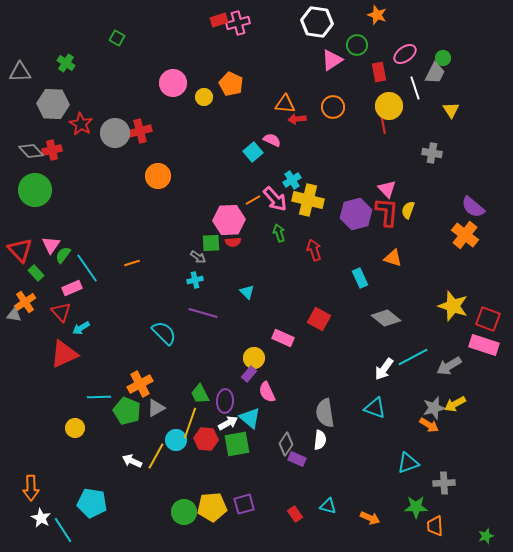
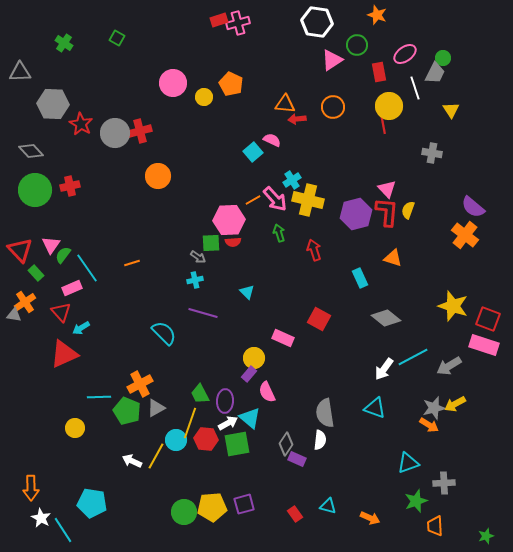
green cross at (66, 63): moved 2 px left, 20 px up
red cross at (52, 150): moved 18 px right, 36 px down
green star at (416, 507): moved 6 px up; rotated 20 degrees counterclockwise
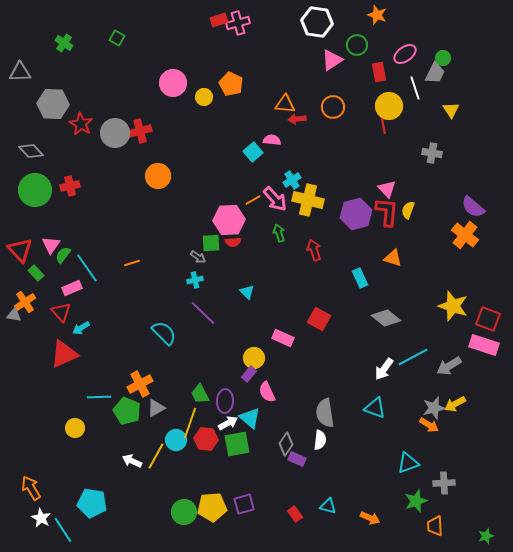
pink semicircle at (272, 140): rotated 18 degrees counterclockwise
purple line at (203, 313): rotated 28 degrees clockwise
orange arrow at (31, 488): rotated 150 degrees clockwise
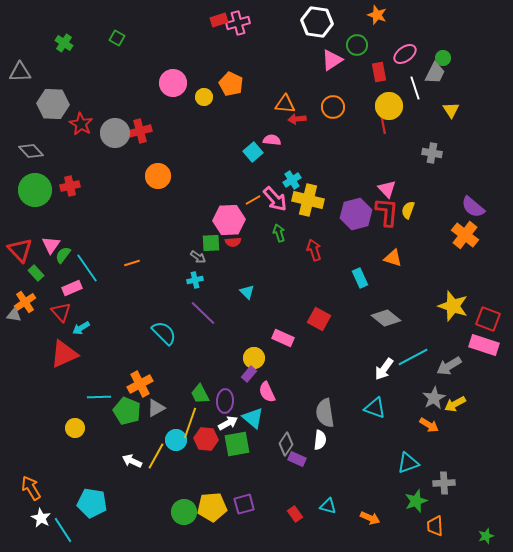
gray star at (434, 408): moved 10 px up; rotated 15 degrees counterclockwise
cyan triangle at (250, 418): moved 3 px right
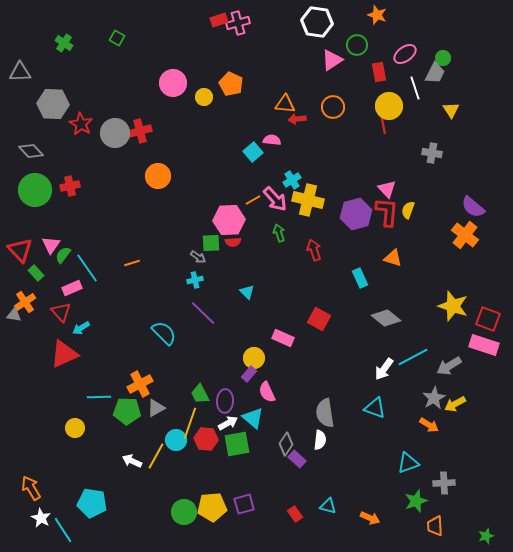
green pentagon at (127, 411): rotated 20 degrees counterclockwise
purple rectangle at (297, 459): rotated 18 degrees clockwise
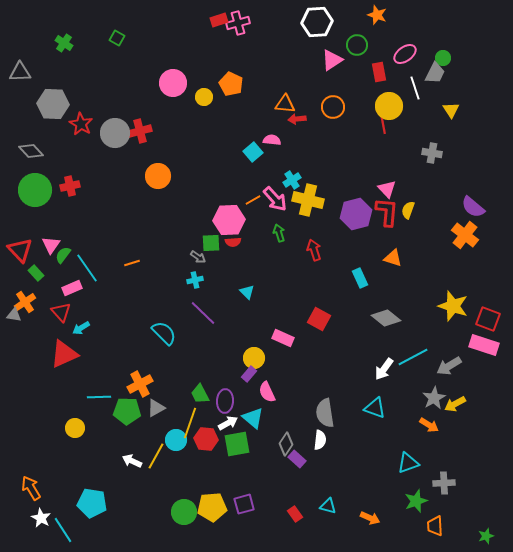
white hexagon at (317, 22): rotated 12 degrees counterclockwise
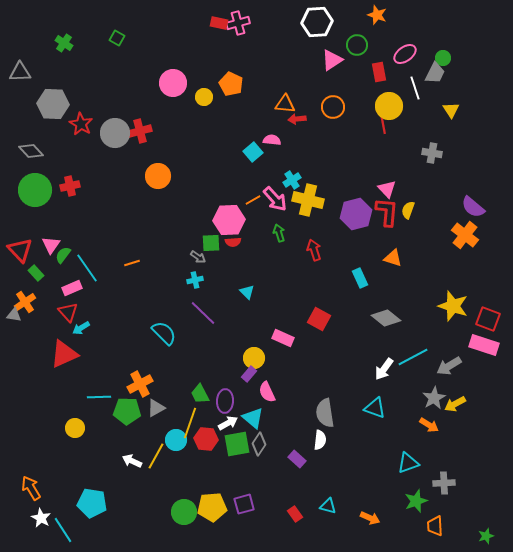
red rectangle at (219, 20): moved 3 px down; rotated 30 degrees clockwise
red triangle at (61, 312): moved 7 px right
gray diamond at (286, 444): moved 27 px left
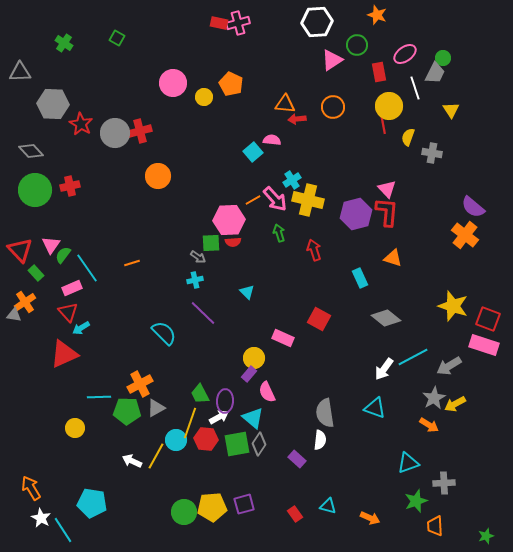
yellow semicircle at (408, 210): moved 73 px up
white arrow at (228, 423): moved 9 px left, 6 px up
